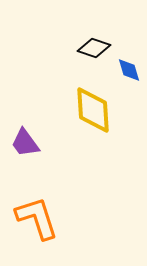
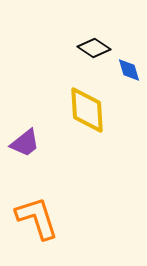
black diamond: rotated 16 degrees clockwise
yellow diamond: moved 6 px left
purple trapezoid: rotated 92 degrees counterclockwise
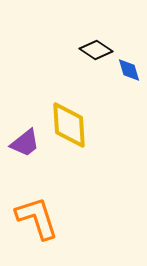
black diamond: moved 2 px right, 2 px down
yellow diamond: moved 18 px left, 15 px down
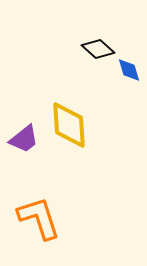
black diamond: moved 2 px right, 1 px up; rotated 8 degrees clockwise
purple trapezoid: moved 1 px left, 4 px up
orange L-shape: moved 2 px right
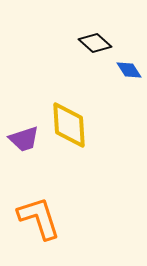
black diamond: moved 3 px left, 6 px up
blue diamond: rotated 16 degrees counterclockwise
purple trapezoid: rotated 20 degrees clockwise
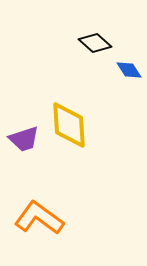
orange L-shape: rotated 36 degrees counterclockwise
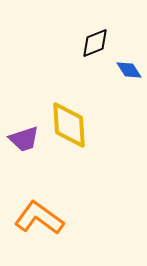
black diamond: rotated 64 degrees counterclockwise
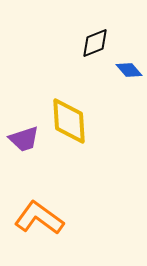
blue diamond: rotated 8 degrees counterclockwise
yellow diamond: moved 4 px up
